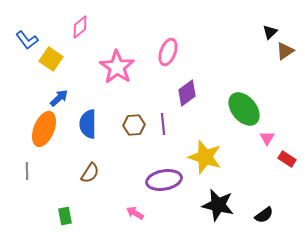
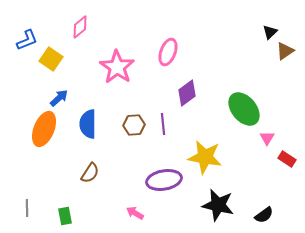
blue L-shape: rotated 75 degrees counterclockwise
yellow star: rotated 8 degrees counterclockwise
gray line: moved 37 px down
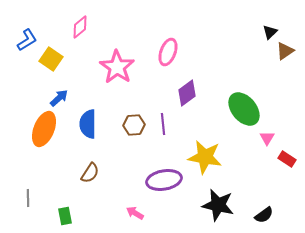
blue L-shape: rotated 10 degrees counterclockwise
gray line: moved 1 px right, 10 px up
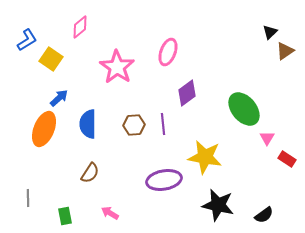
pink arrow: moved 25 px left
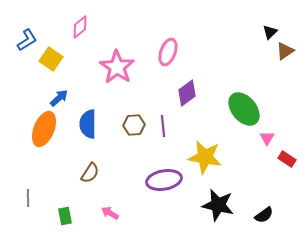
purple line: moved 2 px down
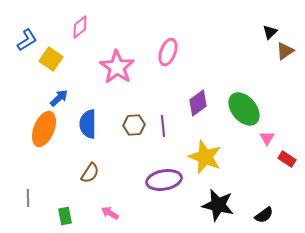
purple diamond: moved 11 px right, 10 px down
yellow star: rotated 12 degrees clockwise
